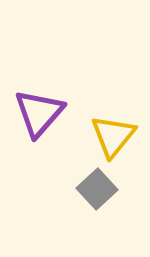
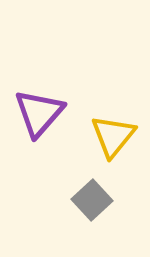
gray square: moved 5 px left, 11 px down
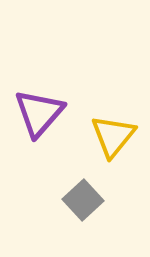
gray square: moved 9 px left
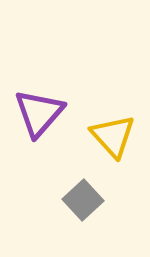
yellow triangle: rotated 21 degrees counterclockwise
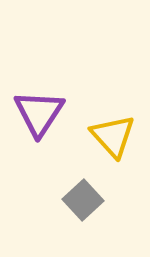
purple triangle: rotated 8 degrees counterclockwise
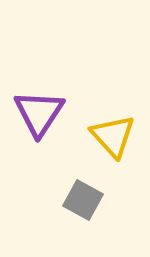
gray square: rotated 18 degrees counterclockwise
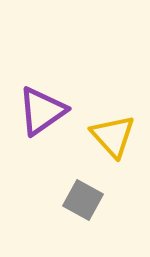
purple triangle: moved 3 px right, 2 px up; rotated 22 degrees clockwise
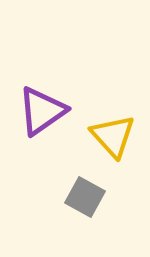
gray square: moved 2 px right, 3 px up
